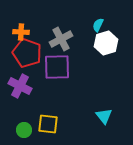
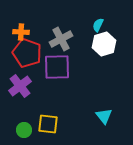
white hexagon: moved 2 px left, 1 px down
purple cross: rotated 25 degrees clockwise
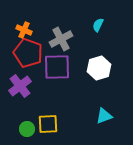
orange cross: moved 3 px right, 2 px up; rotated 21 degrees clockwise
white hexagon: moved 5 px left, 24 px down
red pentagon: moved 1 px right
cyan triangle: rotated 48 degrees clockwise
yellow square: rotated 10 degrees counterclockwise
green circle: moved 3 px right, 1 px up
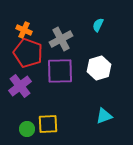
purple square: moved 3 px right, 4 px down
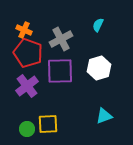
purple cross: moved 7 px right
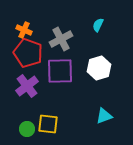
yellow square: rotated 10 degrees clockwise
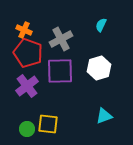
cyan semicircle: moved 3 px right
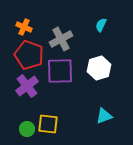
orange cross: moved 3 px up
red pentagon: moved 1 px right, 2 px down
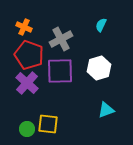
purple cross: moved 3 px up; rotated 10 degrees counterclockwise
cyan triangle: moved 2 px right, 6 px up
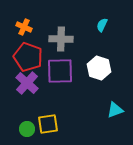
cyan semicircle: moved 1 px right
gray cross: rotated 30 degrees clockwise
red pentagon: moved 1 px left, 2 px down
white hexagon: rotated 25 degrees counterclockwise
cyan triangle: moved 9 px right
yellow square: rotated 15 degrees counterclockwise
